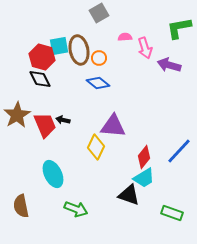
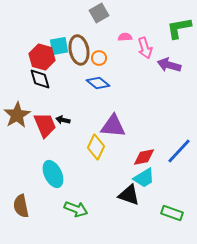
black diamond: rotated 10 degrees clockwise
red diamond: rotated 40 degrees clockwise
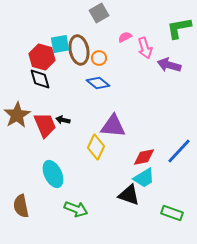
pink semicircle: rotated 24 degrees counterclockwise
cyan square: moved 1 px right, 2 px up
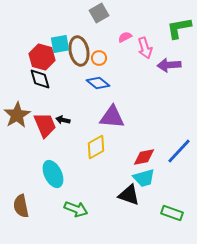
brown ellipse: moved 1 px down
purple arrow: rotated 20 degrees counterclockwise
purple triangle: moved 1 px left, 9 px up
yellow diamond: rotated 35 degrees clockwise
cyan trapezoid: rotated 15 degrees clockwise
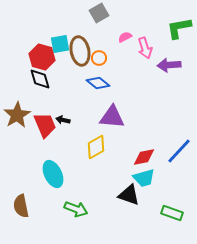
brown ellipse: moved 1 px right
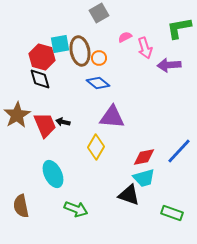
black arrow: moved 2 px down
yellow diamond: rotated 30 degrees counterclockwise
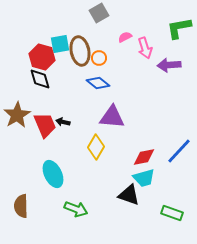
brown semicircle: rotated 10 degrees clockwise
